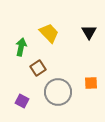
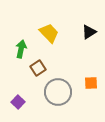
black triangle: rotated 28 degrees clockwise
green arrow: moved 2 px down
purple square: moved 4 px left, 1 px down; rotated 16 degrees clockwise
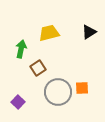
yellow trapezoid: rotated 60 degrees counterclockwise
orange square: moved 9 px left, 5 px down
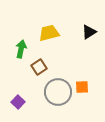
brown square: moved 1 px right, 1 px up
orange square: moved 1 px up
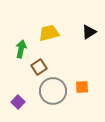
gray circle: moved 5 px left, 1 px up
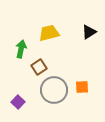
gray circle: moved 1 px right, 1 px up
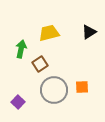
brown square: moved 1 px right, 3 px up
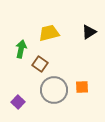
brown square: rotated 21 degrees counterclockwise
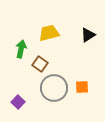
black triangle: moved 1 px left, 3 px down
gray circle: moved 2 px up
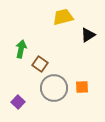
yellow trapezoid: moved 14 px right, 16 px up
